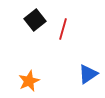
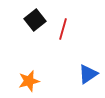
orange star: rotated 10 degrees clockwise
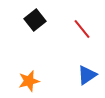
red line: moved 19 px right; rotated 55 degrees counterclockwise
blue triangle: moved 1 px left, 1 px down
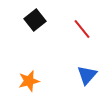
blue triangle: rotated 15 degrees counterclockwise
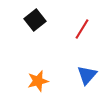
red line: rotated 70 degrees clockwise
orange star: moved 9 px right
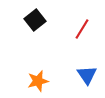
blue triangle: rotated 15 degrees counterclockwise
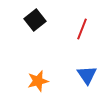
red line: rotated 10 degrees counterclockwise
